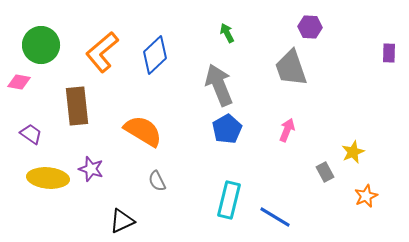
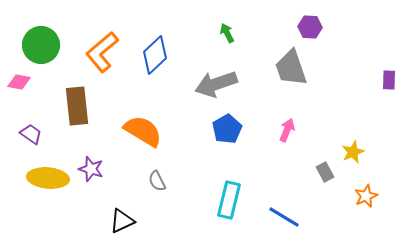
purple rectangle: moved 27 px down
gray arrow: moved 3 px left, 1 px up; rotated 87 degrees counterclockwise
blue line: moved 9 px right
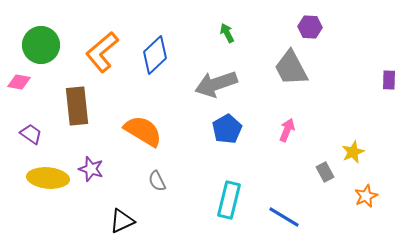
gray trapezoid: rotated 9 degrees counterclockwise
